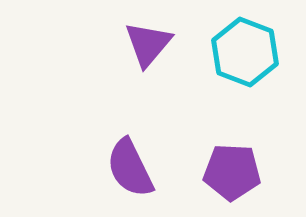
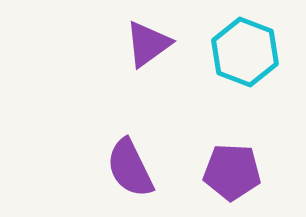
purple triangle: rotated 14 degrees clockwise
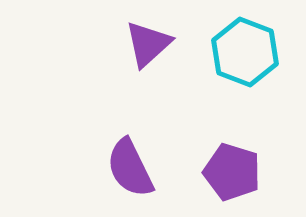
purple triangle: rotated 6 degrees counterclockwise
purple pentagon: rotated 14 degrees clockwise
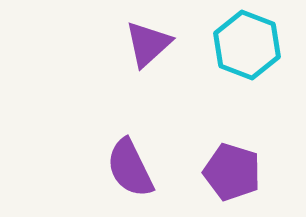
cyan hexagon: moved 2 px right, 7 px up
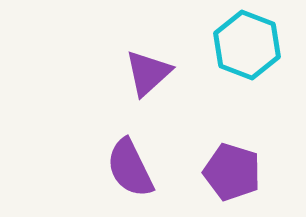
purple triangle: moved 29 px down
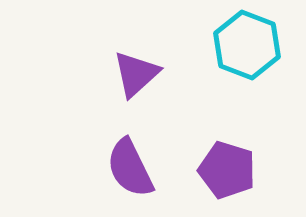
purple triangle: moved 12 px left, 1 px down
purple pentagon: moved 5 px left, 2 px up
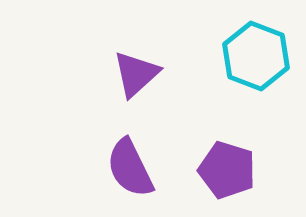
cyan hexagon: moved 9 px right, 11 px down
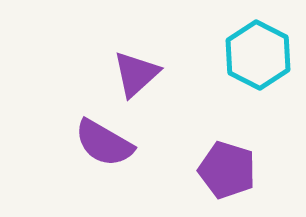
cyan hexagon: moved 2 px right, 1 px up; rotated 6 degrees clockwise
purple semicircle: moved 26 px left, 25 px up; rotated 34 degrees counterclockwise
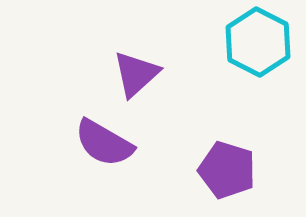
cyan hexagon: moved 13 px up
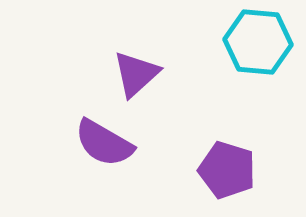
cyan hexagon: rotated 22 degrees counterclockwise
